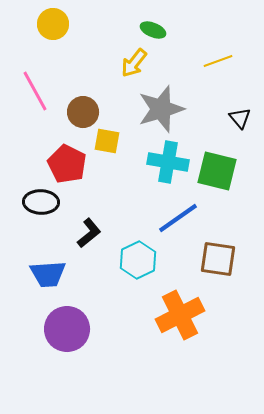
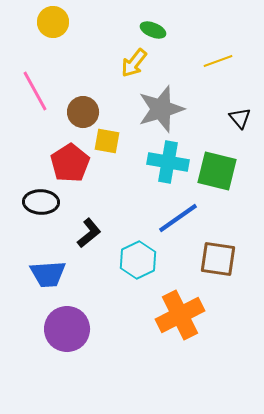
yellow circle: moved 2 px up
red pentagon: moved 3 px right, 1 px up; rotated 12 degrees clockwise
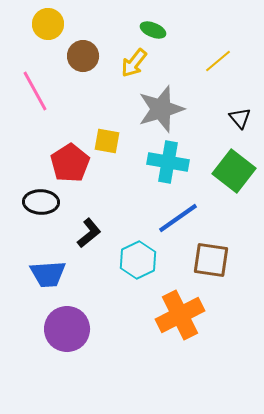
yellow circle: moved 5 px left, 2 px down
yellow line: rotated 20 degrees counterclockwise
brown circle: moved 56 px up
green square: moved 17 px right; rotated 24 degrees clockwise
brown square: moved 7 px left, 1 px down
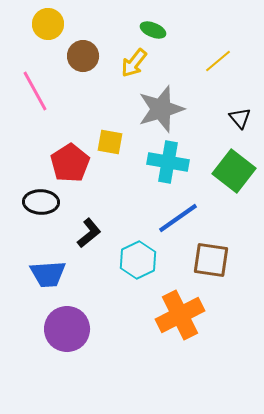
yellow square: moved 3 px right, 1 px down
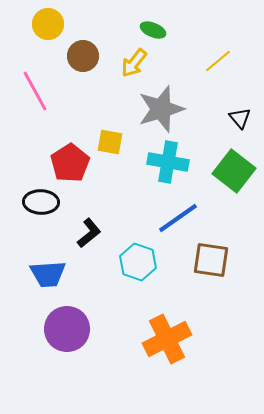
cyan hexagon: moved 2 px down; rotated 15 degrees counterclockwise
orange cross: moved 13 px left, 24 px down
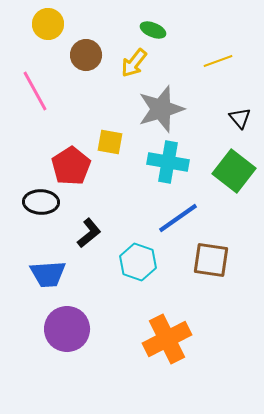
brown circle: moved 3 px right, 1 px up
yellow line: rotated 20 degrees clockwise
red pentagon: moved 1 px right, 3 px down
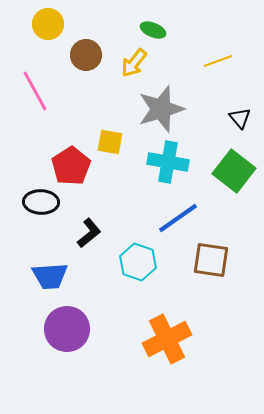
blue trapezoid: moved 2 px right, 2 px down
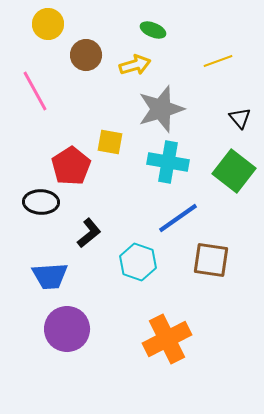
yellow arrow: moved 1 px right, 2 px down; rotated 144 degrees counterclockwise
